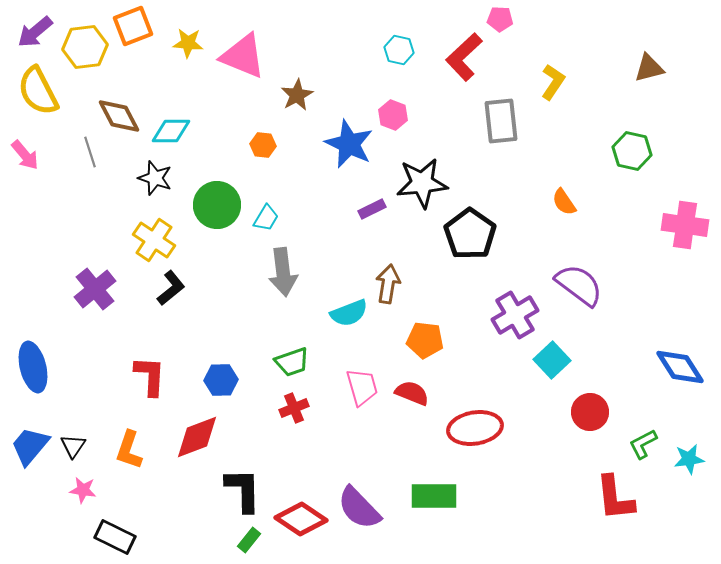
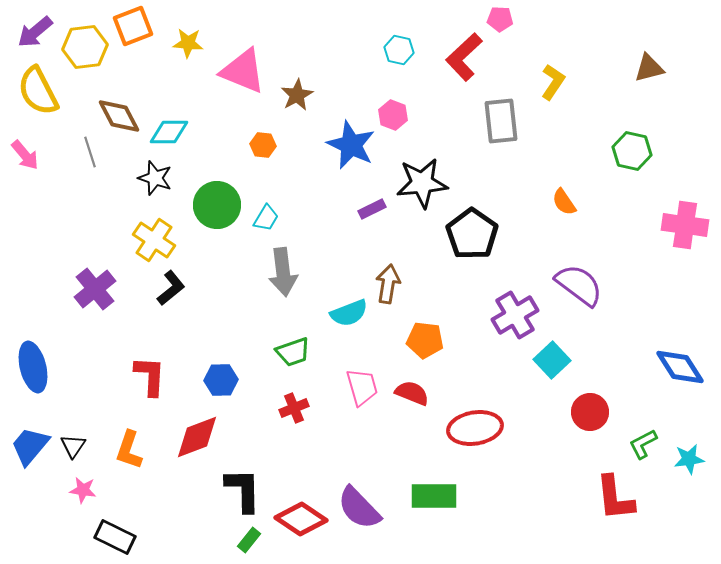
pink triangle at (243, 56): moved 15 px down
cyan diamond at (171, 131): moved 2 px left, 1 px down
blue star at (349, 144): moved 2 px right, 1 px down
black pentagon at (470, 234): moved 2 px right
green trapezoid at (292, 362): moved 1 px right, 10 px up
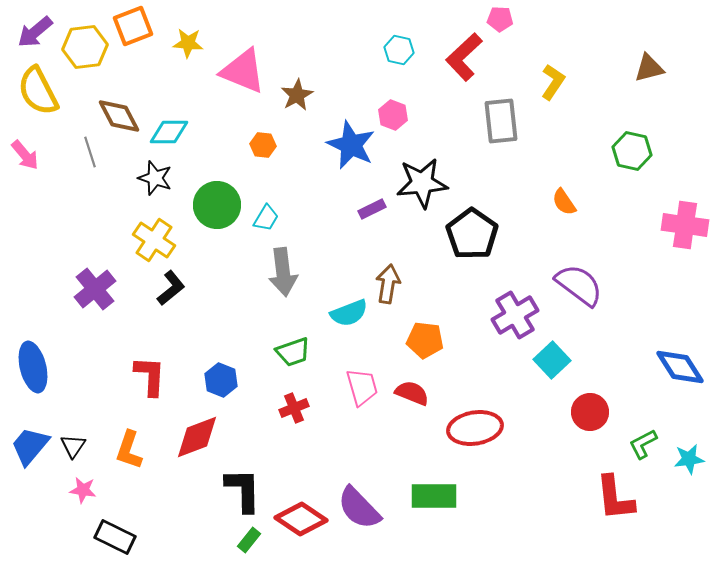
blue hexagon at (221, 380): rotated 24 degrees clockwise
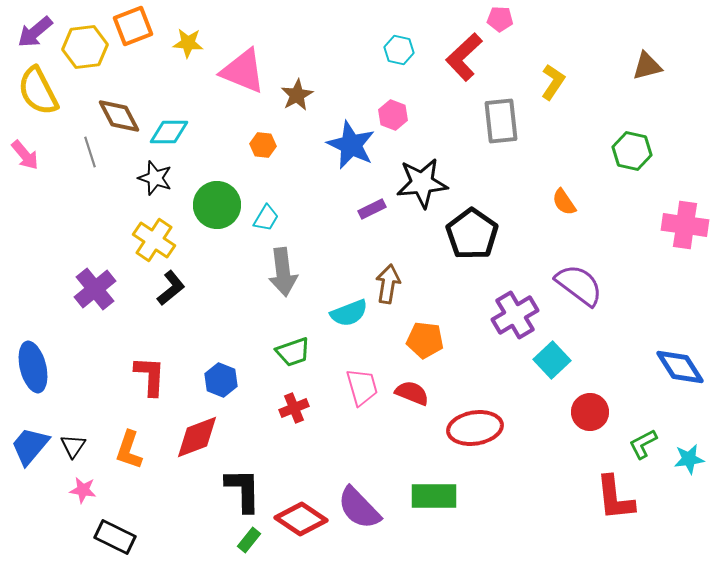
brown triangle at (649, 68): moved 2 px left, 2 px up
